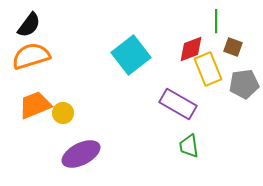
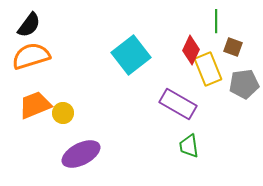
red diamond: moved 1 px down; rotated 44 degrees counterclockwise
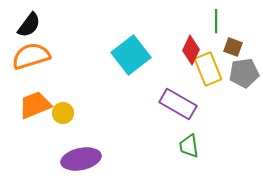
gray pentagon: moved 11 px up
purple ellipse: moved 5 px down; rotated 15 degrees clockwise
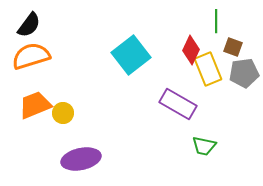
green trapezoid: moved 15 px right; rotated 70 degrees counterclockwise
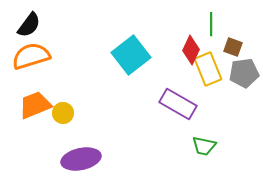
green line: moved 5 px left, 3 px down
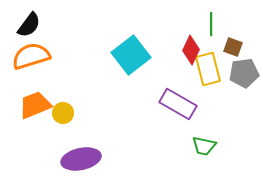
yellow rectangle: rotated 8 degrees clockwise
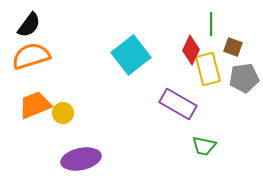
gray pentagon: moved 5 px down
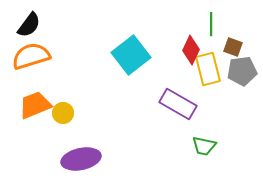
gray pentagon: moved 2 px left, 7 px up
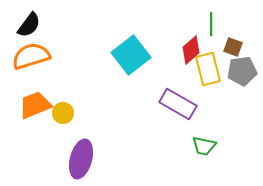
red diamond: rotated 24 degrees clockwise
purple ellipse: rotated 63 degrees counterclockwise
